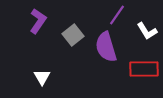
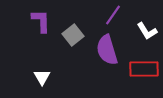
purple line: moved 4 px left
purple L-shape: moved 3 px right; rotated 35 degrees counterclockwise
purple semicircle: moved 1 px right, 3 px down
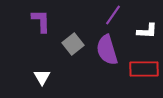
white L-shape: rotated 55 degrees counterclockwise
gray square: moved 9 px down
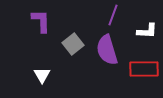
purple line: rotated 15 degrees counterclockwise
white triangle: moved 2 px up
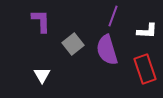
purple line: moved 1 px down
red rectangle: moved 1 px right; rotated 72 degrees clockwise
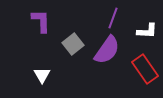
purple line: moved 2 px down
purple semicircle: rotated 128 degrees counterclockwise
red rectangle: rotated 16 degrees counterclockwise
